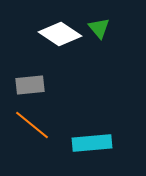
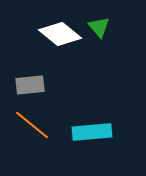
green triangle: moved 1 px up
white diamond: rotated 6 degrees clockwise
cyan rectangle: moved 11 px up
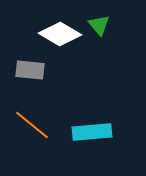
green triangle: moved 2 px up
white diamond: rotated 9 degrees counterclockwise
gray rectangle: moved 15 px up; rotated 12 degrees clockwise
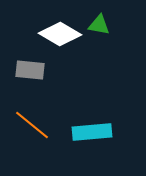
green triangle: rotated 40 degrees counterclockwise
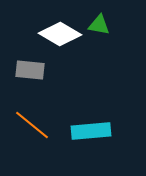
cyan rectangle: moved 1 px left, 1 px up
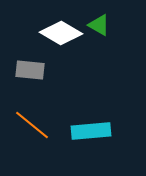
green triangle: rotated 20 degrees clockwise
white diamond: moved 1 px right, 1 px up
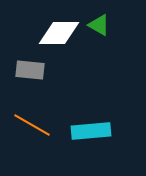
white diamond: moved 2 px left; rotated 30 degrees counterclockwise
orange line: rotated 9 degrees counterclockwise
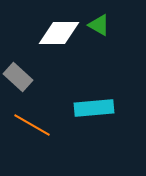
gray rectangle: moved 12 px left, 7 px down; rotated 36 degrees clockwise
cyan rectangle: moved 3 px right, 23 px up
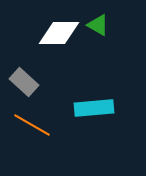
green triangle: moved 1 px left
gray rectangle: moved 6 px right, 5 px down
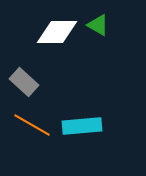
white diamond: moved 2 px left, 1 px up
cyan rectangle: moved 12 px left, 18 px down
